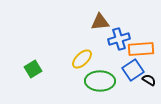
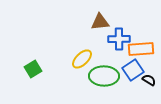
blue cross: rotated 15 degrees clockwise
green ellipse: moved 4 px right, 5 px up
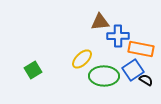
blue cross: moved 1 px left, 3 px up
orange rectangle: rotated 15 degrees clockwise
green square: moved 1 px down
black semicircle: moved 3 px left
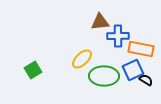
blue square: rotated 10 degrees clockwise
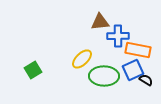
orange rectangle: moved 3 px left, 1 px down
